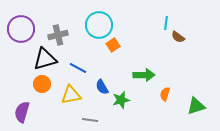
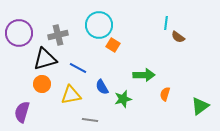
purple circle: moved 2 px left, 4 px down
orange square: rotated 24 degrees counterclockwise
green star: moved 2 px right, 1 px up
green triangle: moved 4 px right; rotated 18 degrees counterclockwise
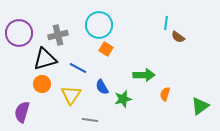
orange square: moved 7 px left, 4 px down
yellow triangle: rotated 45 degrees counterclockwise
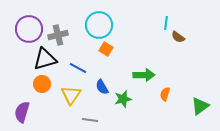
purple circle: moved 10 px right, 4 px up
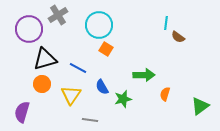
gray cross: moved 20 px up; rotated 18 degrees counterclockwise
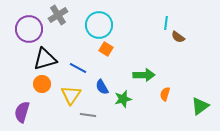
gray line: moved 2 px left, 5 px up
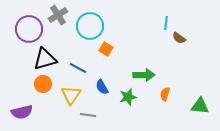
cyan circle: moved 9 px left, 1 px down
brown semicircle: moved 1 px right, 1 px down
orange circle: moved 1 px right
green star: moved 5 px right, 2 px up
green triangle: rotated 42 degrees clockwise
purple semicircle: rotated 120 degrees counterclockwise
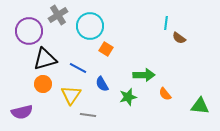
purple circle: moved 2 px down
blue semicircle: moved 3 px up
orange semicircle: rotated 56 degrees counterclockwise
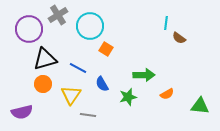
purple circle: moved 2 px up
orange semicircle: moved 2 px right; rotated 80 degrees counterclockwise
